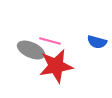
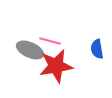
blue semicircle: moved 7 px down; rotated 66 degrees clockwise
gray ellipse: moved 1 px left
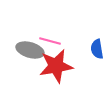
gray ellipse: rotated 8 degrees counterclockwise
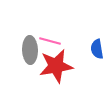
gray ellipse: rotated 72 degrees clockwise
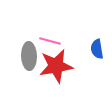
gray ellipse: moved 1 px left, 6 px down
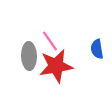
pink line: rotated 40 degrees clockwise
